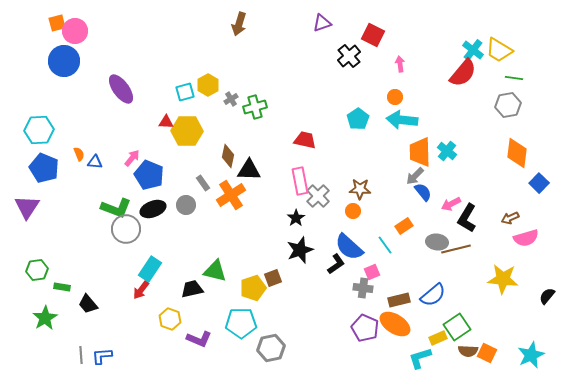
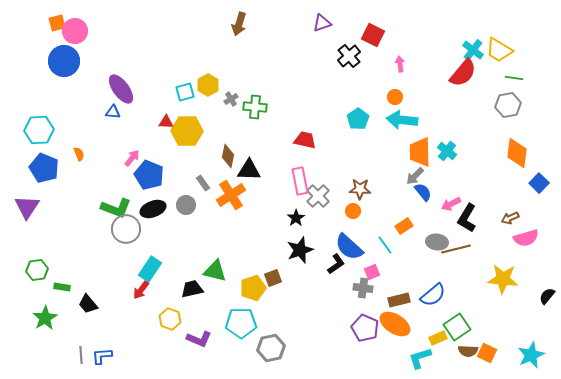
green cross at (255, 107): rotated 20 degrees clockwise
blue triangle at (95, 162): moved 18 px right, 50 px up
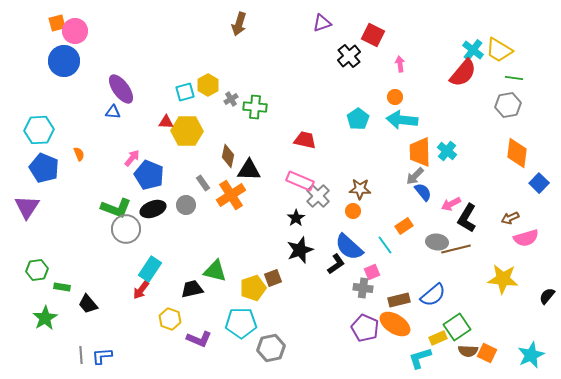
pink rectangle at (300, 181): rotated 56 degrees counterclockwise
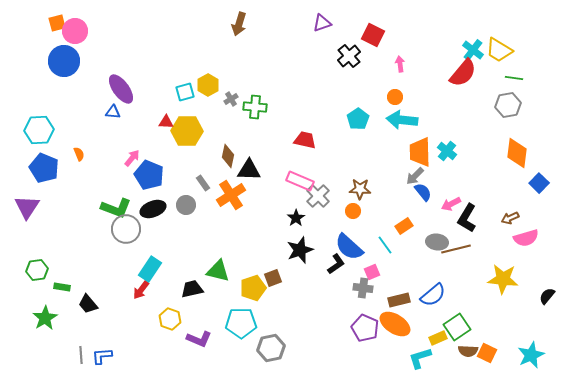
green triangle at (215, 271): moved 3 px right
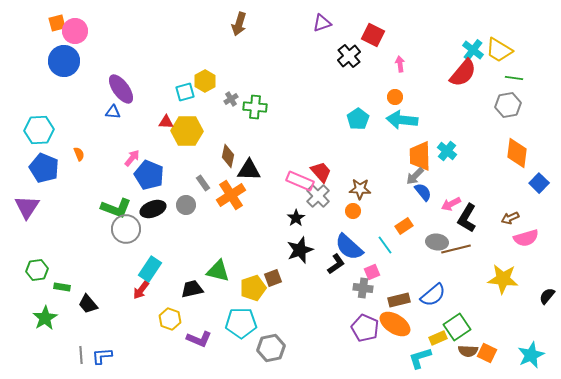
yellow hexagon at (208, 85): moved 3 px left, 4 px up
red trapezoid at (305, 140): moved 16 px right, 32 px down; rotated 35 degrees clockwise
orange trapezoid at (420, 152): moved 4 px down
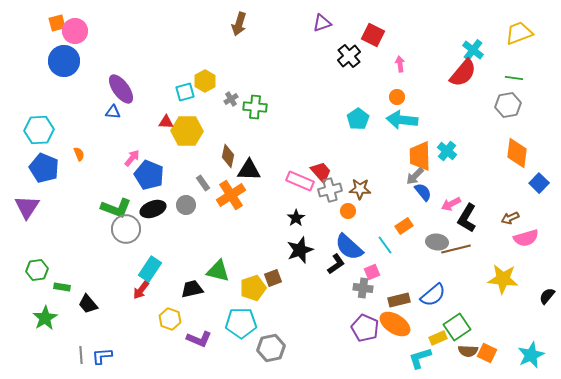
yellow trapezoid at (499, 50): moved 20 px right, 17 px up; rotated 128 degrees clockwise
orange circle at (395, 97): moved 2 px right
gray cross at (318, 196): moved 12 px right, 6 px up; rotated 30 degrees clockwise
orange circle at (353, 211): moved 5 px left
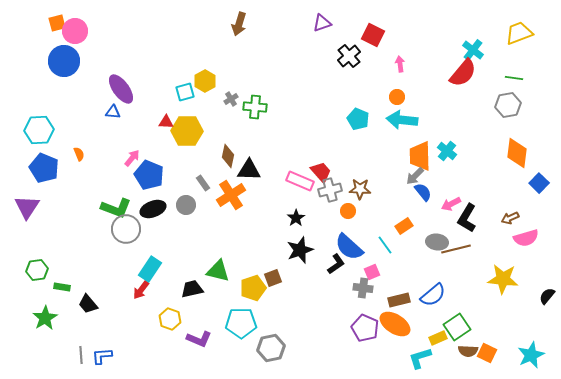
cyan pentagon at (358, 119): rotated 15 degrees counterclockwise
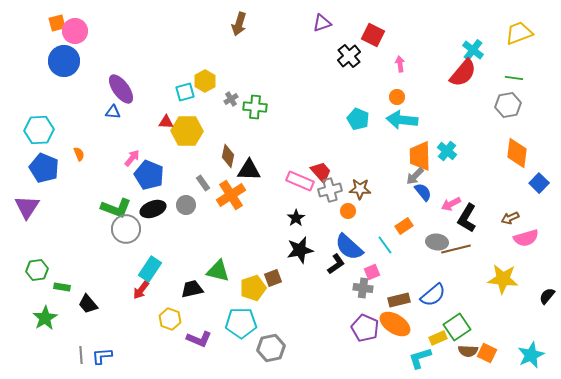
black star at (300, 250): rotated 8 degrees clockwise
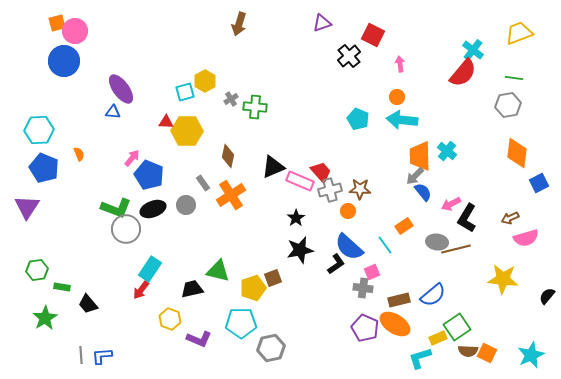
black triangle at (249, 170): moved 24 px right, 3 px up; rotated 25 degrees counterclockwise
blue square at (539, 183): rotated 18 degrees clockwise
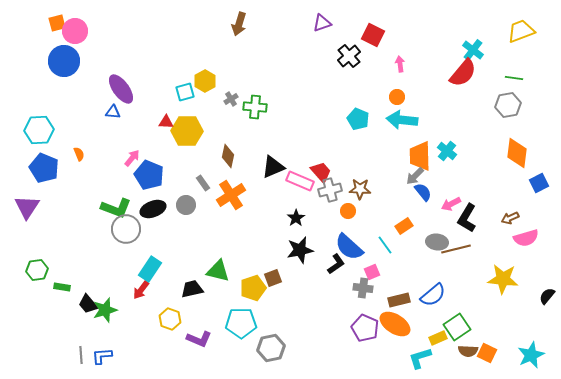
yellow trapezoid at (519, 33): moved 2 px right, 2 px up
green star at (45, 318): moved 60 px right, 8 px up; rotated 15 degrees clockwise
